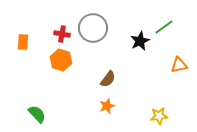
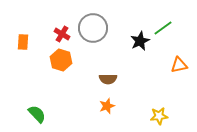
green line: moved 1 px left, 1 px down
red cross: rotated 21 degrees clockwise
brown semicircle: rotated 54 degrees clockwise
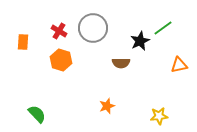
red cross: moved 3 px left, 3 px up
brown semicircle: moved 13 px right, 16 px up
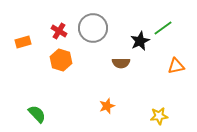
orange rectangle: rotated 70 degrees clockwise
orange triangle: moved 3 px left, 1 px down
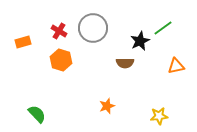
brown semicircle: moved 4 px right
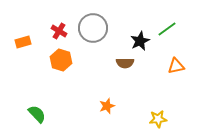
green line: moved 4 px right, 1 px down
yellow star: moved 1 px left, 3 px down
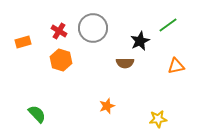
green line: moved 1 px right, 4 px up
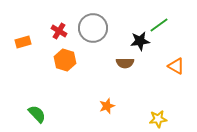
green line: moved 9 px left
black star: rotated 18 degrees clockwise
orange hexagon: moved 4 px right
orange triangle: rotated 42 degrees clockwise
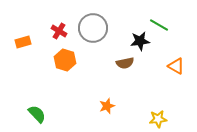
green line: rotated 66 degrees clockwise
brown semicircle: rotated 12 degrees counterclockwise
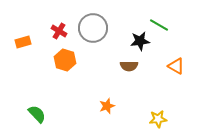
brown semicircle: moved 4 px right, 3 px down; rotated 12 degrees clockwise
